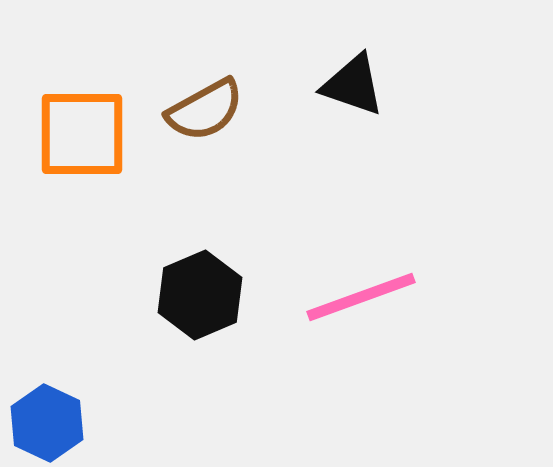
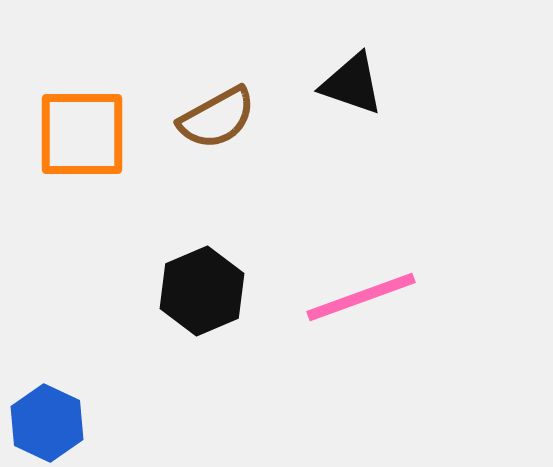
black triangle: moved 1 px left, 1 px up
brown semicircle: moved 12 px right, 8 px down
black hexagon: moved 2 px right, 4 px up
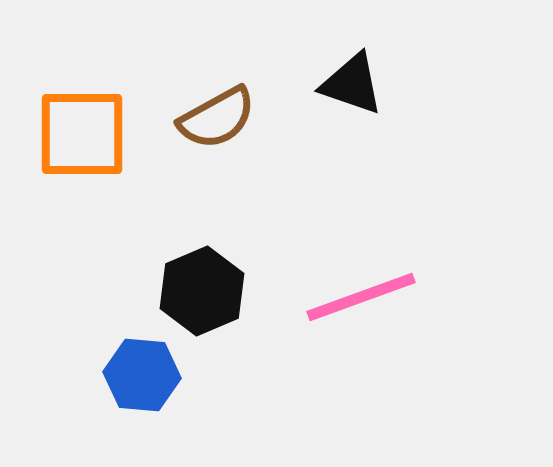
blue hexagon: moved 95 px right, 48 px up; rotated 20 degrees counterclockwise
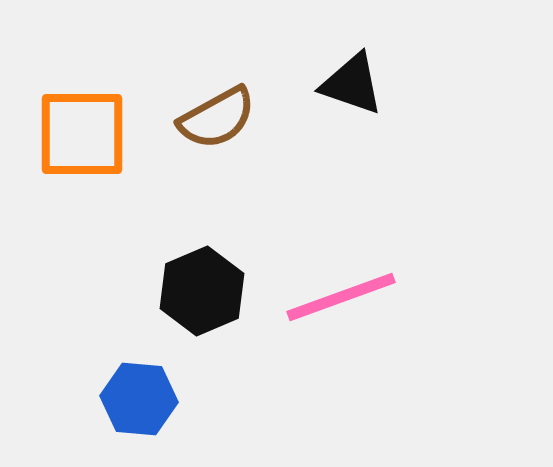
pink line: moved 20 px left
blue hexagon: moved 3 px left, 24 px down
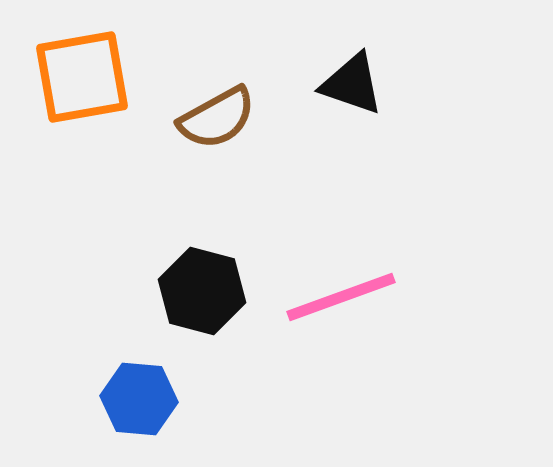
orange square: moved 57 px up; rotated 10 degrees counterclockwise
black hexagon: rotated 22 degrees counterclockwise
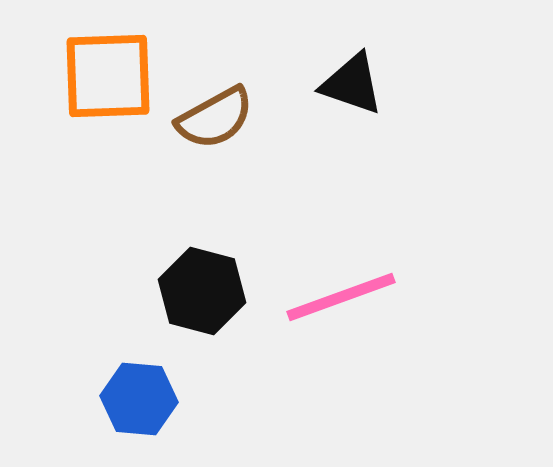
orange square: moved 26 px right, 1 px up; rotated 8 degrees clockwise
brown semicircle: moved 2 px left
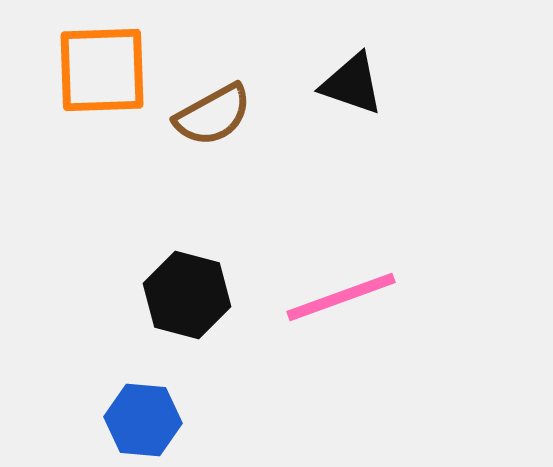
orange square: moved 6 px left, 6 px up
brown semicircle: moved 2 px left, 3 px up
black hexagon: moved 15 px left, 4 px down
blue hexagon: moved 4 px right, 21 px down
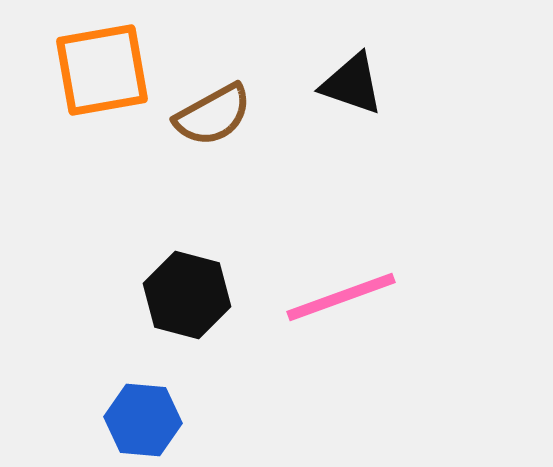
orange square: rotated 8 degrees counterclockwise
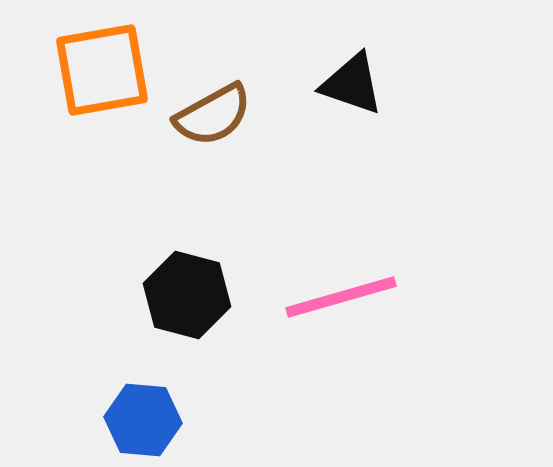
pink line: rotated 4 degrees clockwise
